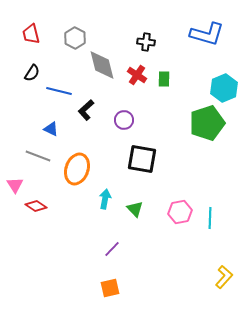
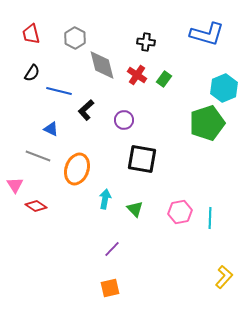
green rectangle: rotated 35 degrees clockwise
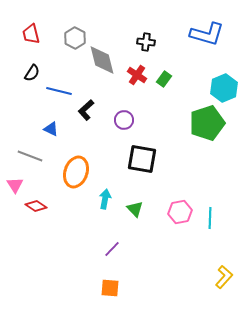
gray diamond: moved 5 px up
gray line: moved 8 px left
orange ellipse: moved 1 px left, 3 px down
orange square: rotated 18 degrees clockwise
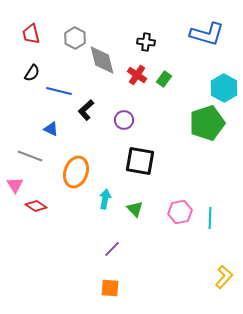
cyan hexagon: rotated 8 degrees counterclockwise
black square: moved 2 px left, 2 px down
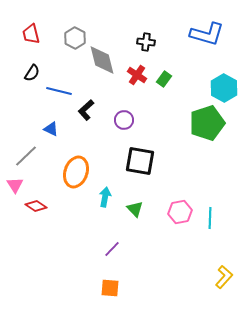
gray line: moved 4 px left; rotated 65 degrees counterclockwise
cyan arrow: moved 2 px up
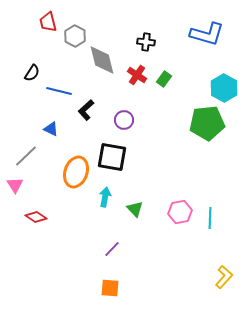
red trapezoid: moved 17 px right, 12 px up
gray hexagon: moved 2 px up
green pentagon: rotated 12 degrees clockwise
black square: moved 28 px left, 4 px up
red diamond: moved 11 px down
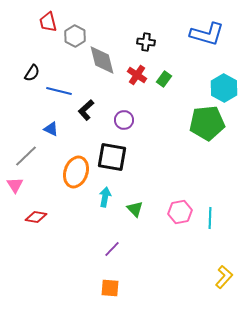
red diamond: rotated 25 degrees counterclockwise
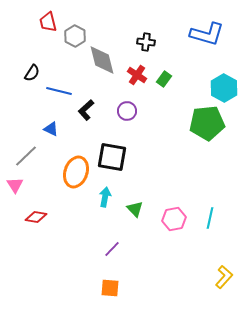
purple circle: moved 3 px right, 9 px up
pink hexagon: moved 6 px left, 7 px down
cyan line: rotated 10 degrees clockwise
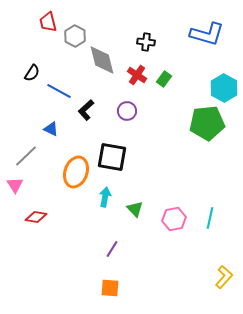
blue line: rotated 15 degrees clockwise
purple line: rotated 12 degrees counterclockwise
